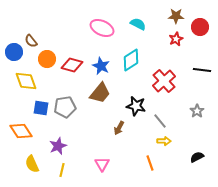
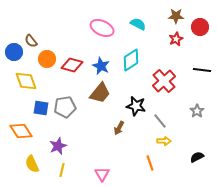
pink triangle: moved 10 px down
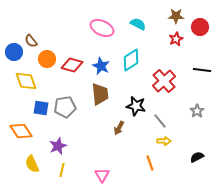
brown trapezoid: moved 1 px down; rotated 45 degrees counterclockwise
pink triangle: moved 1 px down
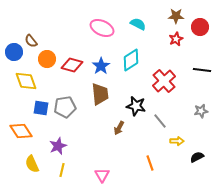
blue star: rotated 12 degrees clockwise
gray star: moved 4 px right; rotated 24 degrees clockwise
yellow arrow: moved 13 px right
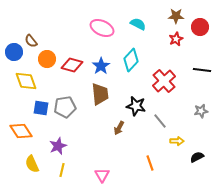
cyan diamond: rotated 15 degrees counterclockwise
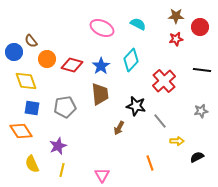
red star: rotated 16 degrees clockwise
blue square: moved 9 px left
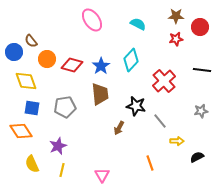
pink ellipse: moved 10 px left, 8 px up; rotated 30 degrees clockwise
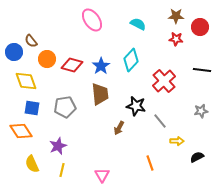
red star: rotated 16 degrees clockwise
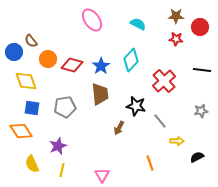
orange circle: moved 1 px right
